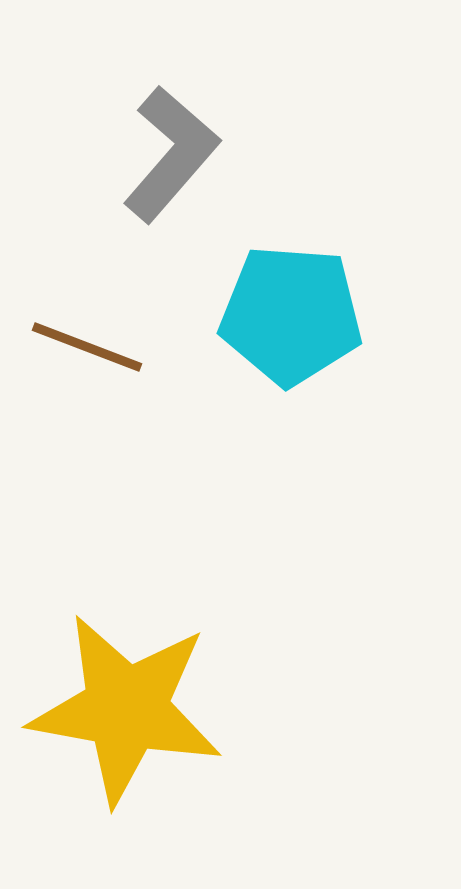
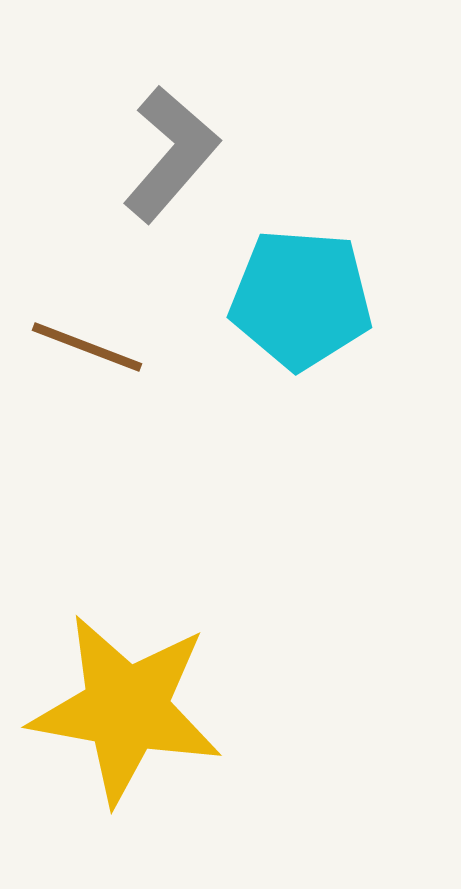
cyan pentagon: moved 10 px right, 16 px up
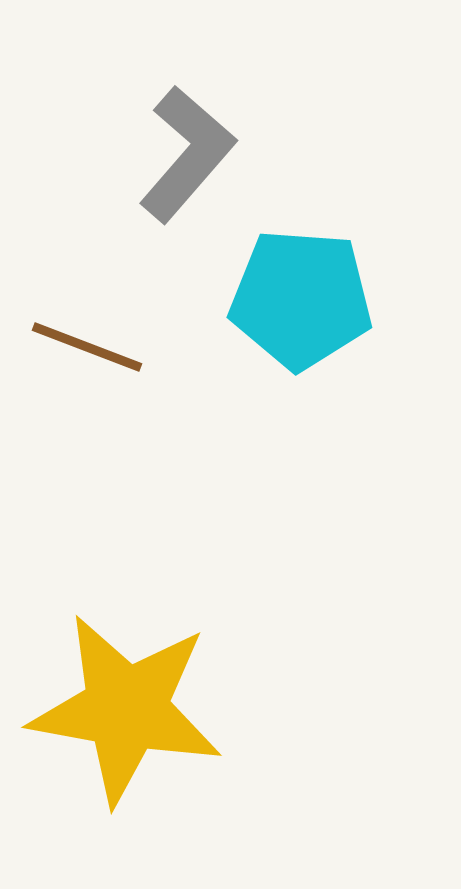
gray L-shape: moved 16 px right
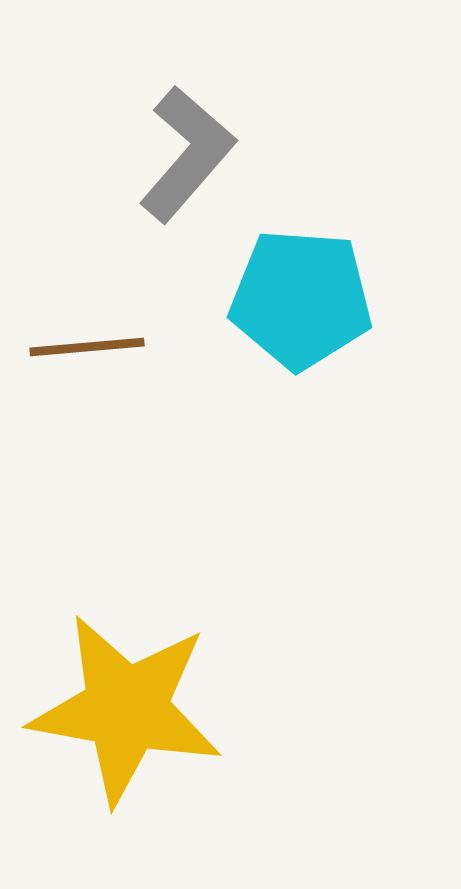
brown line: rotated 26 degrees counterclockwise
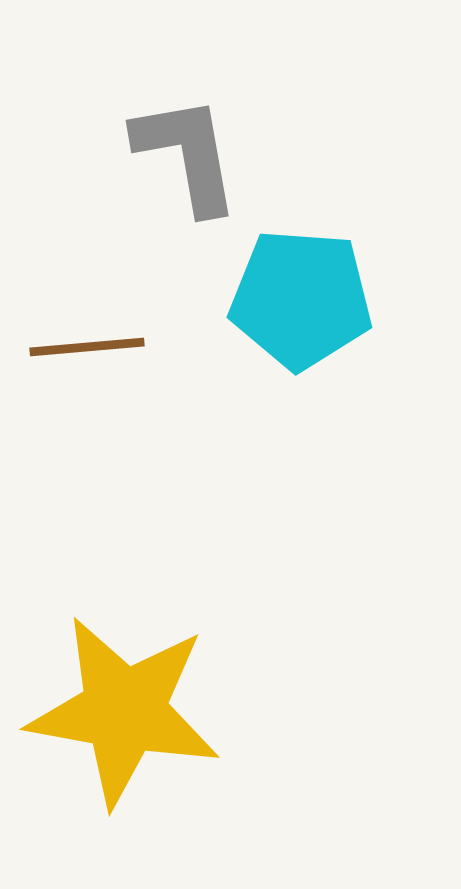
gray L-shape: rotated 51 degrees counterclockwise
yellow star: moved 2 px left, 2 px down
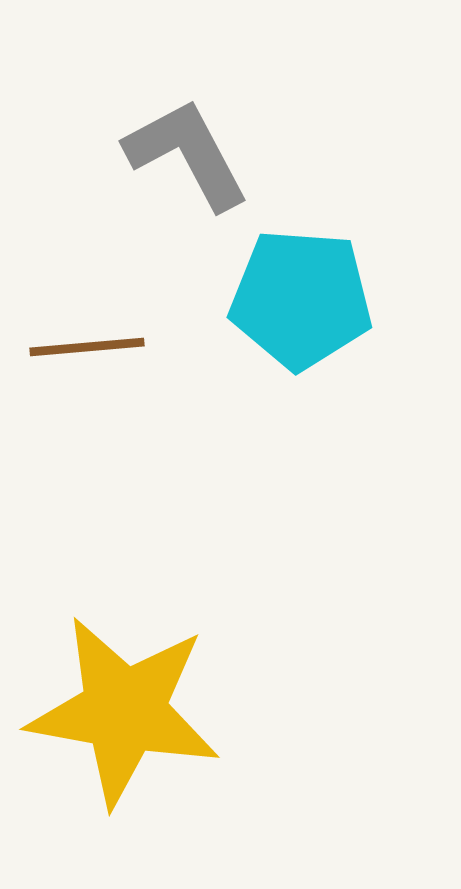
gray L-shape: rotated 18 degrees counterclockwise
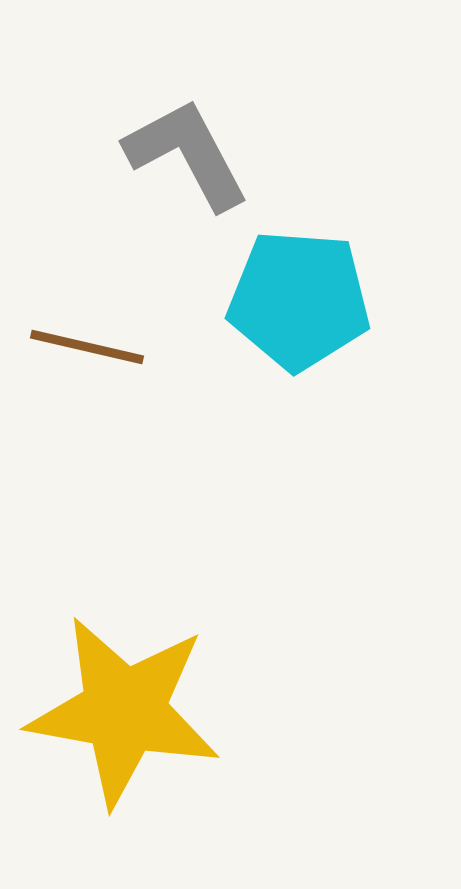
cyan pentagon: moved 2 px left, 1 px down
brown line: rotated 18 degrees clockwise
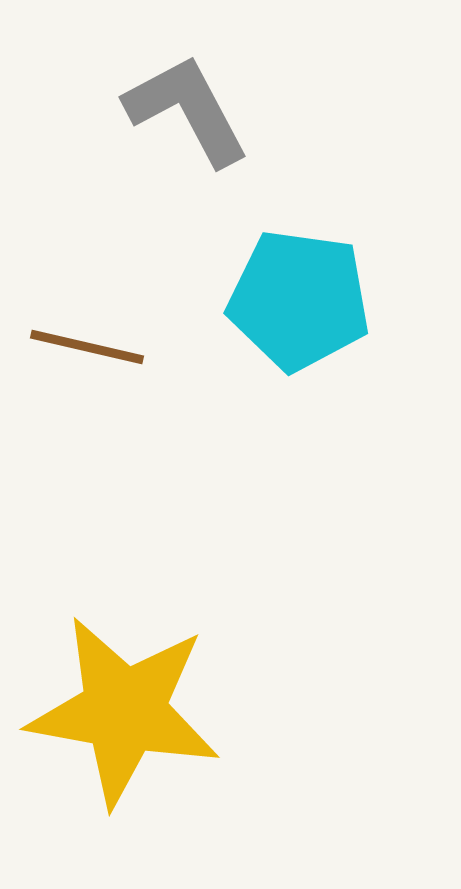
gray L-shape: moved 44 px up
cyan pentagon: rotated 4 degrees clockwise
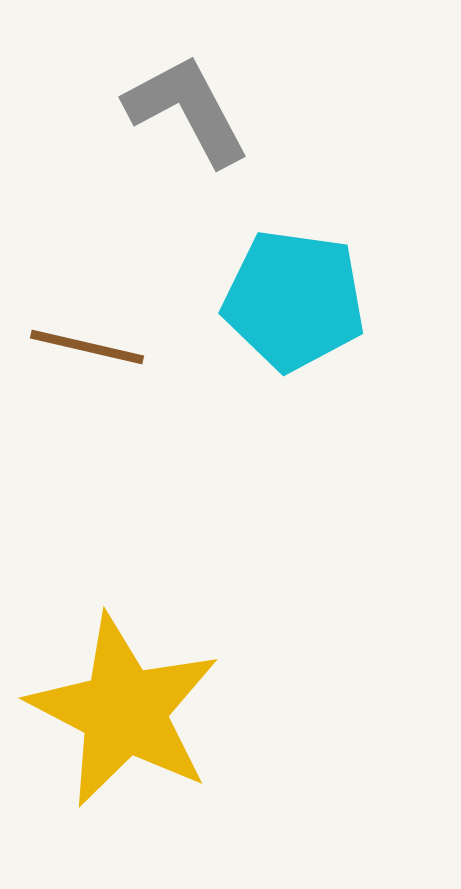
cyan pentagon: moved 5 px left
yellow star: rotated 17 degrees clockwise
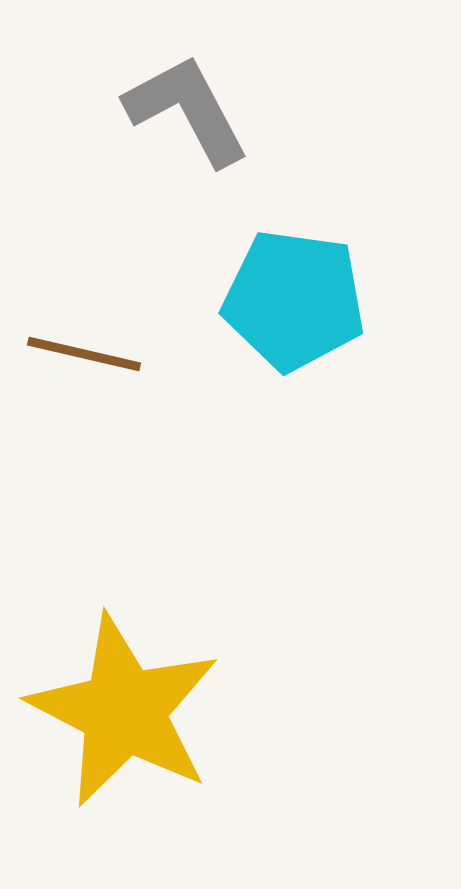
brown line: moved 3 px left, 7 px down
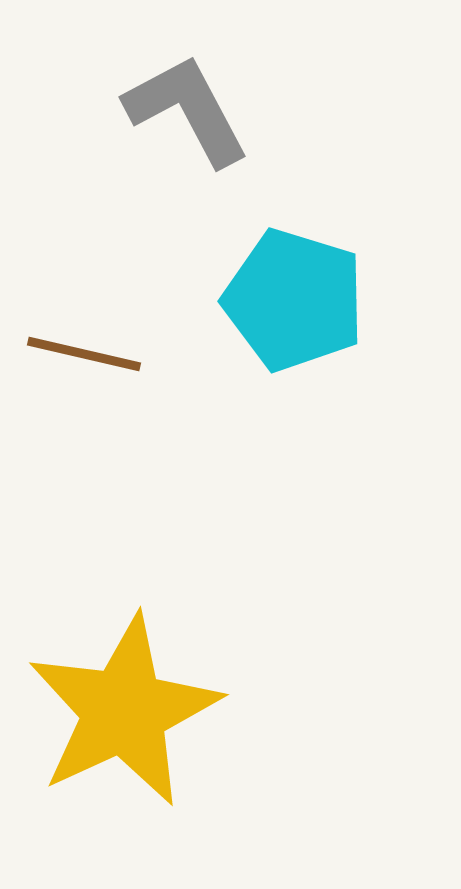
cyan pentagon: rotated 9 degrees clockwise
yellow star: rotated 20 degrees clockwise
